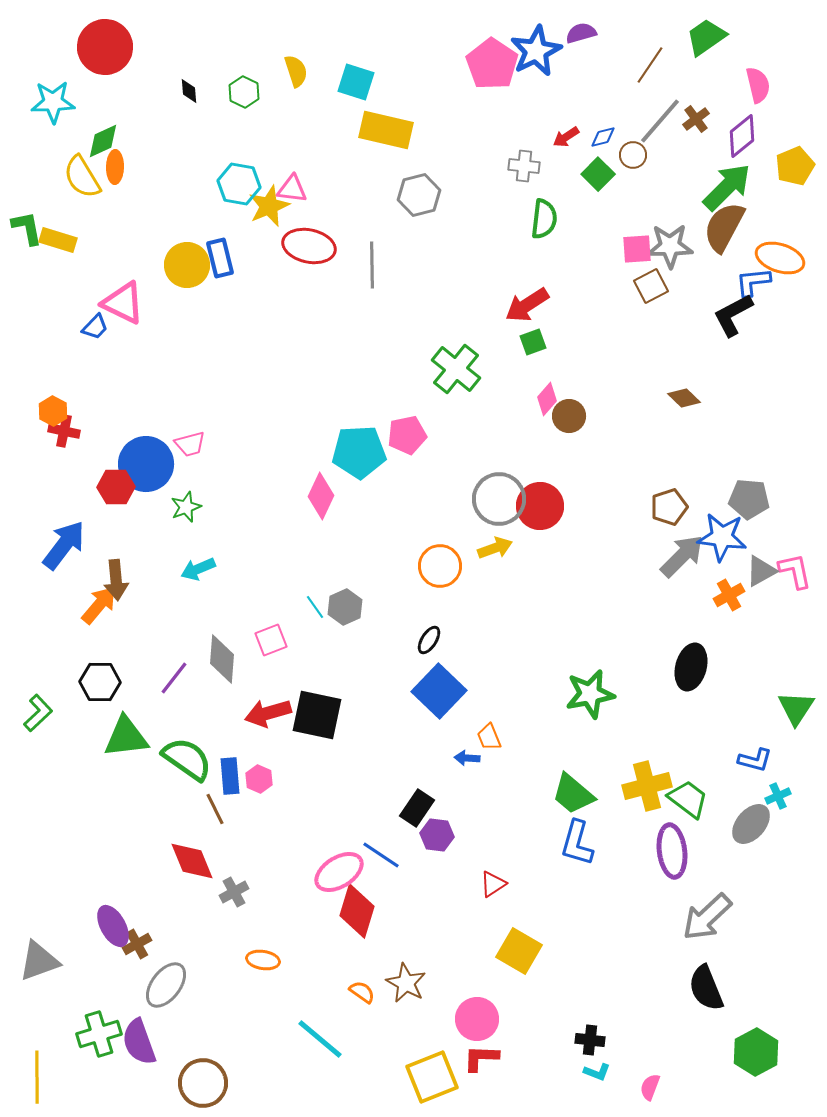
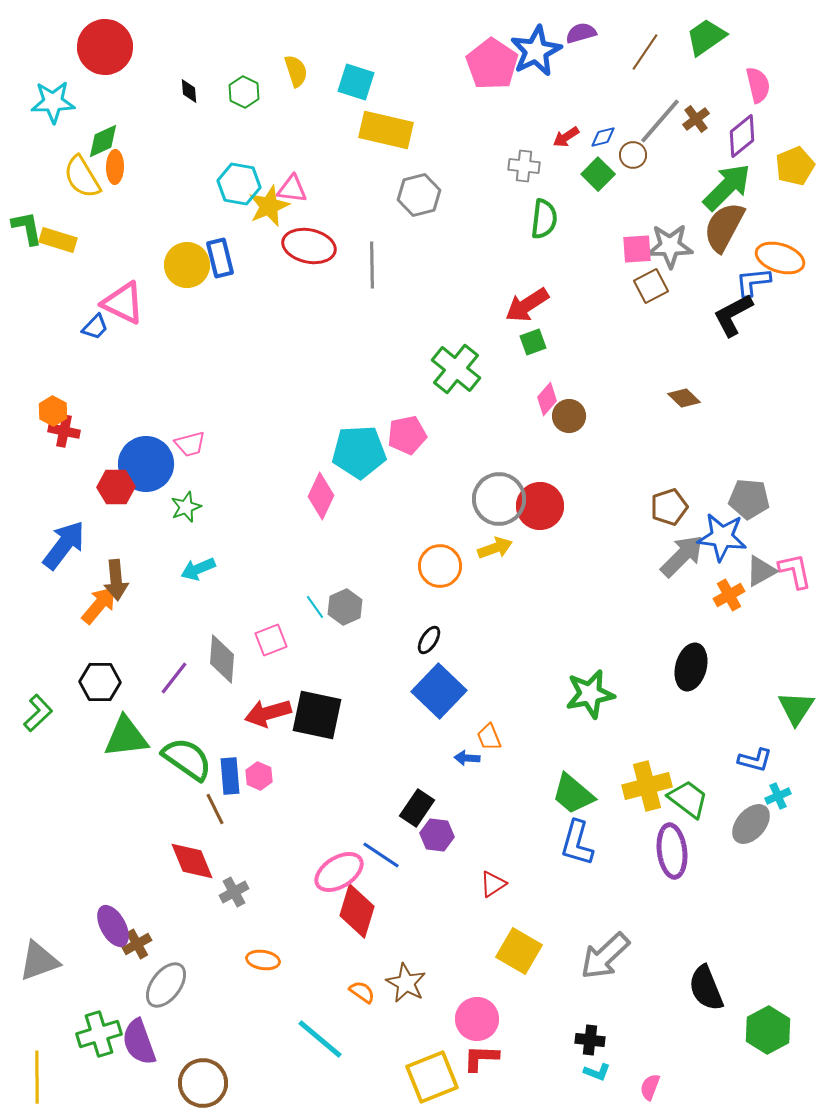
brown line at (650, 65): moved 5 px left, 13 px up
pink hexagon at (259, 779): moved 3 px up
gray arrow at (707, 917): moved 102 px left, 39 px down
green hexagon at (756, 1052): moved 12 px right, 22 px up
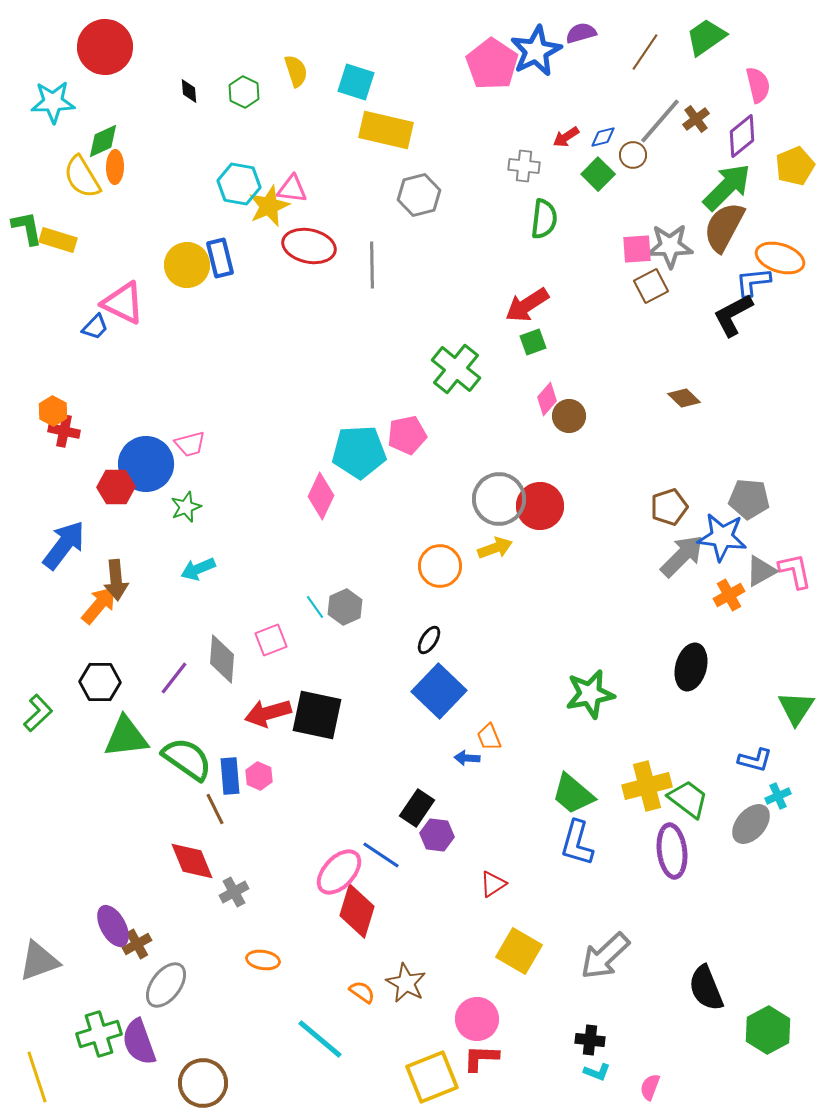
pink ellipse at (339, 872): rotated 15 degrees counterclockwise
yellow line at (37, 1077): rotated 18 degrees counterclockwise
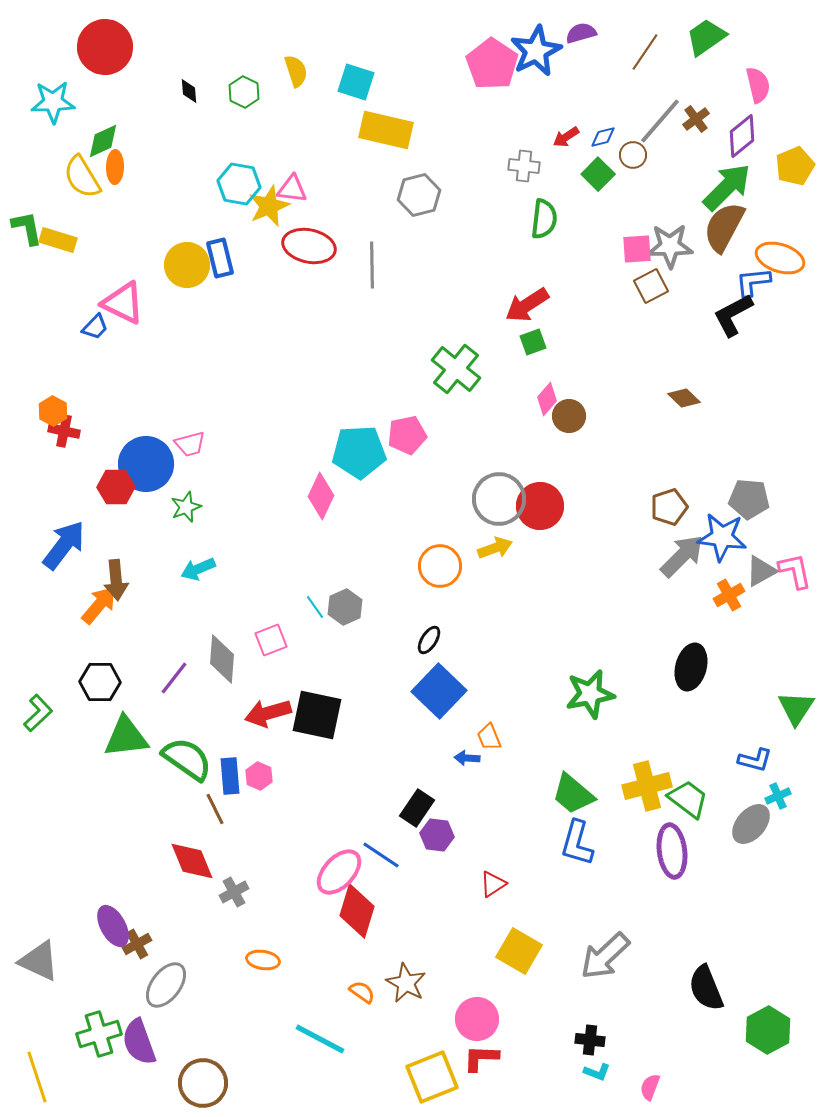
gray triangle at (39, 961): rotated 45 degrees clockwise
cyan line at (320, 1039): rotated 12 degrees counterclockwise
